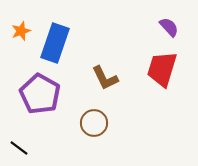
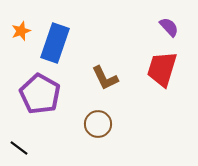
brown circle: moved 4 px right, 1 px down
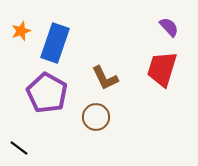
purple pentagon: moved 7 px right, 1 px up
brown circle: moved 2 px left, 7 px up
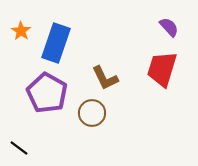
orange star: rotated 18 degrees counterclockwise
blue rectangle: moved 1 px right
brown circle: moved 4 px left, 4 px up
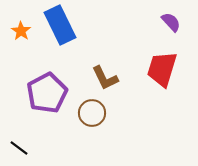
purple semicircle: moved 2 px right, 5 px up
blue rectangle: moved 4 px right, 18 px up; rotated 45 degrees counterclockwise
purple pentagon: rotated 15 degrees clockwise
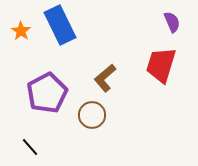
purple semicircle: moved 1 px right; rotated 20 degrees clockwise
red trapezoid: moved 1 px left, 4 px up
brown L-shape: rotated 76 degrees clockwise
brown circle: moved 2 px down
black line: moved 11 px right, 1 px up; rotated 12 degrees clockwise
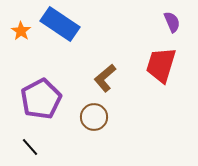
blue rectangle: moved 1 px up; rotated 30 degrees counterclockwise
purple pentagon: moved 6 px left, 6 px down
brown circle: moved 2 px right, 2 px down
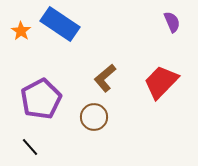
red trapezoid: moved 17 px down; rotated 27 degrees clockwise
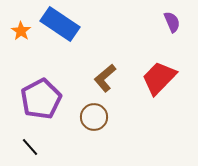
red trapezoid: moved 2 px left, 4 px up
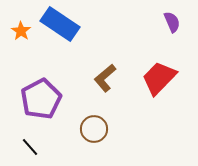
brown circle: moved 12 px down
